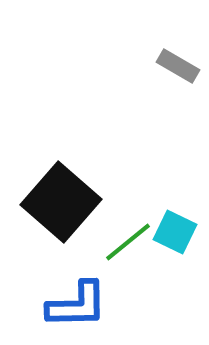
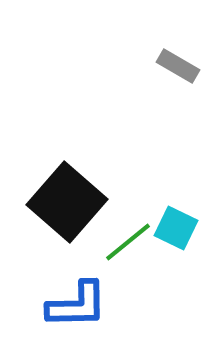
black square: moved 6 px right
cyan square: moved 1 px right, 4 px up
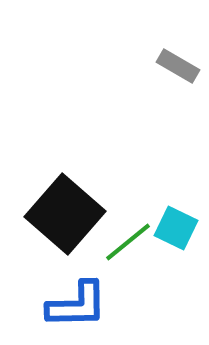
black square: moved 2 px left, 12 px down
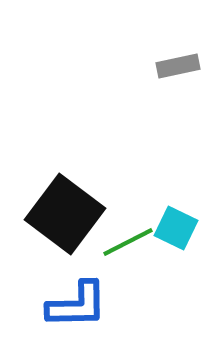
gray rectangle: rotated 42 degrees counterclockwise
black square: rotated 4 degrees counterclockwise
green line: rotated 12 degrees clockwise
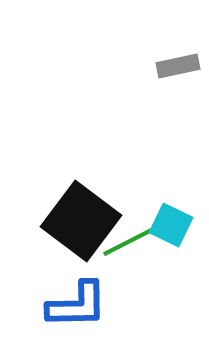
black square: moved 16 px right, 7 px down
cyan square: moved 5 px left, 3 px up
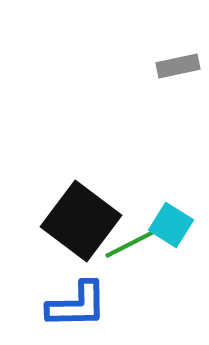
cyan square: rotated 6 degrees clockwise
green line: moved 2 px right, 2 px down
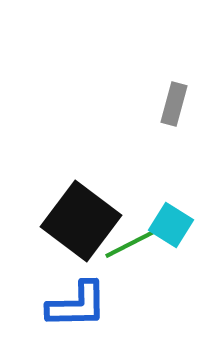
gray rectangle: moved 4 px left, 38 px down; rotated 63 degrees counterclockwise
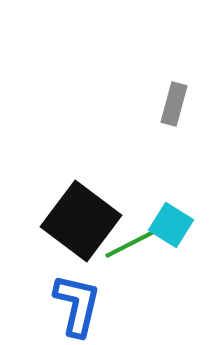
blue L-shape: rotated 76 degrees counterclockwise
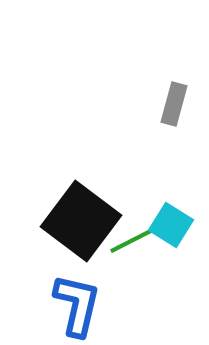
green line: moved 5 px right, 5 px up
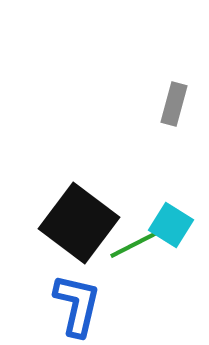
black square: moved 2 px left, 2 px down
green line: moved 5 px down
